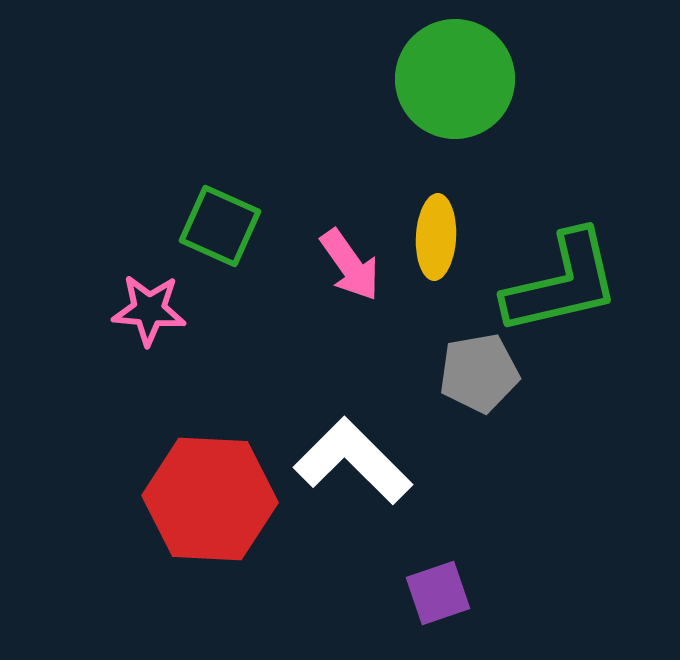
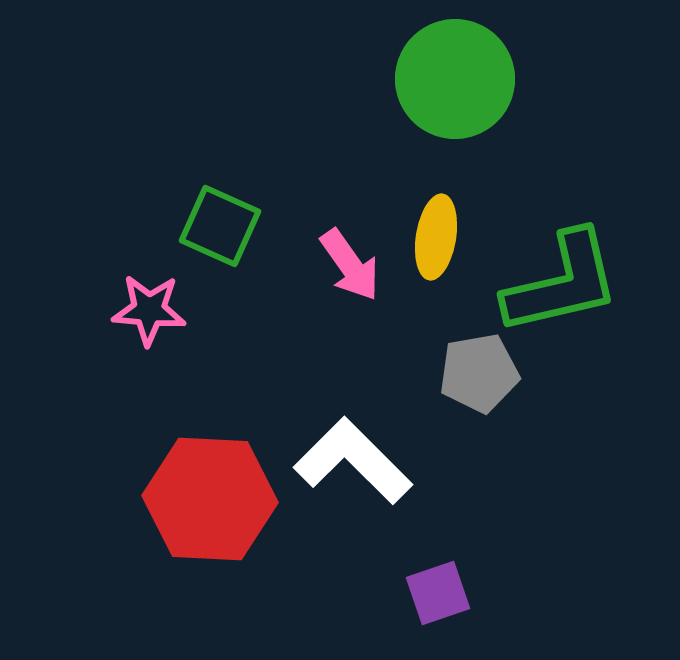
yellow ellipse: rotated 6 degrees clockwise
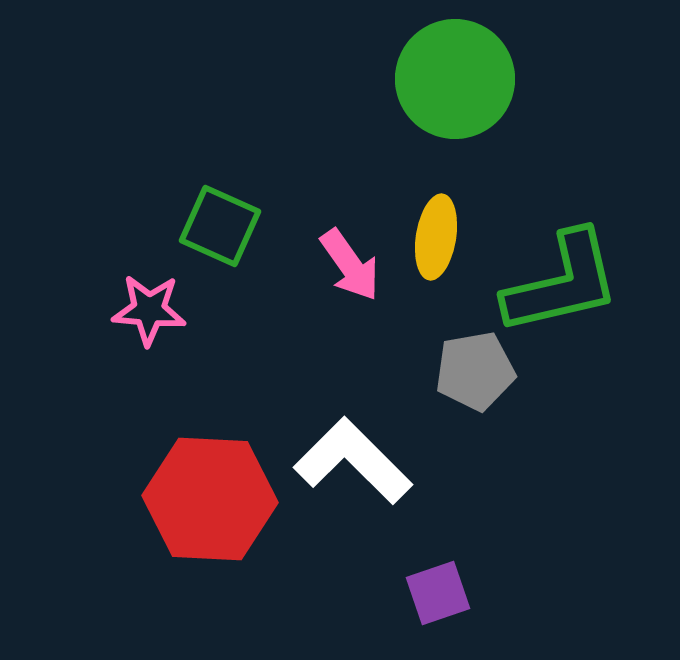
gray pentagon: moved 4 px left, 2 px up
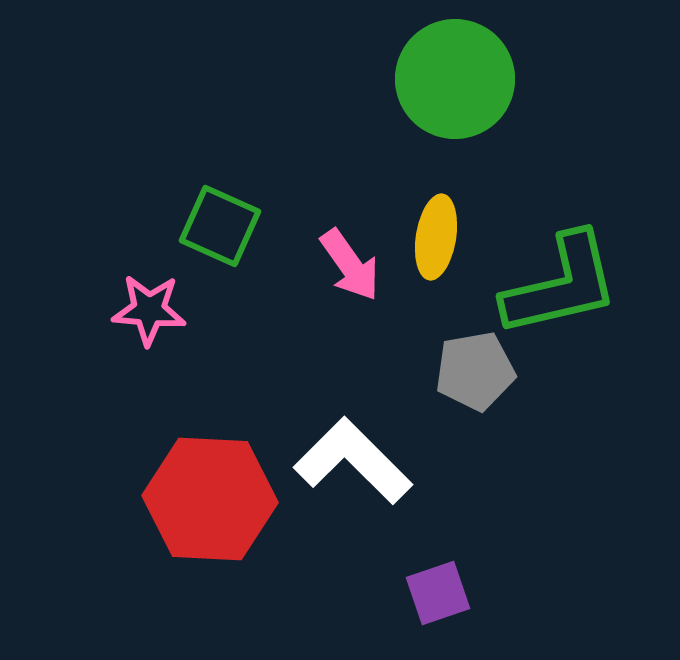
green L-shape: moved 1 px left, 2 px down
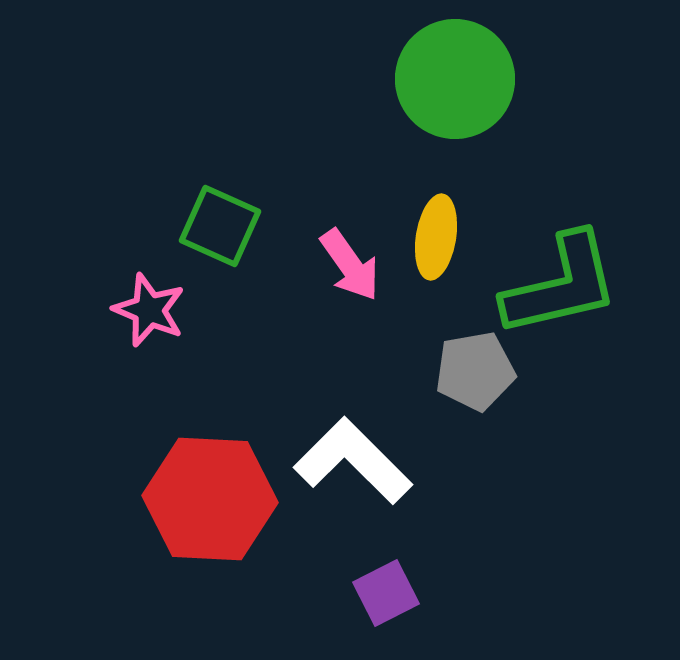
pink star: rotated 18 degrees clockwise
purple square: moved 52 px left; rotated 8 degrees counterclockwise
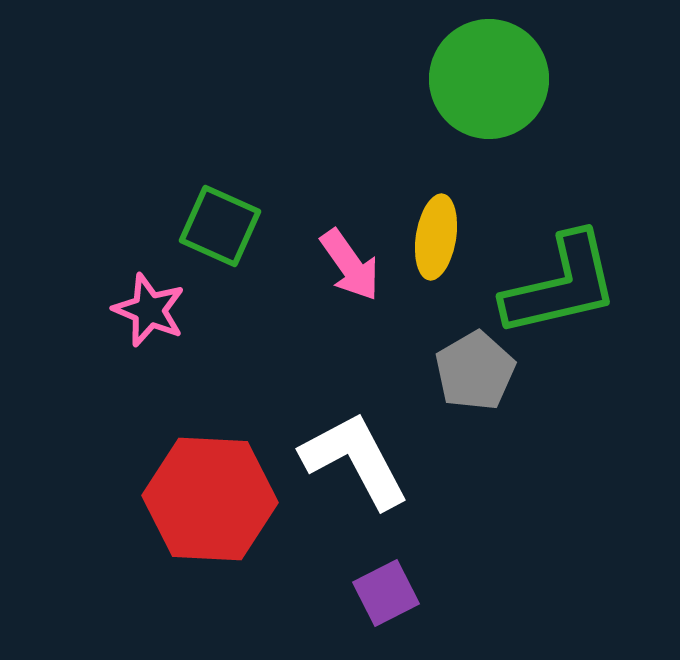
green circle: moved 34 px right
gray pentagon: rotated 20 degrees counterclockwise
white L-shape: moved 2 px right, 1 px up; rotated 17 degrees clockwise
